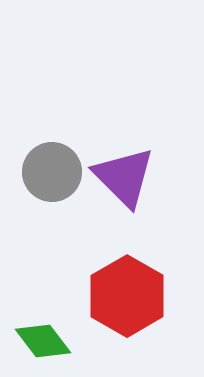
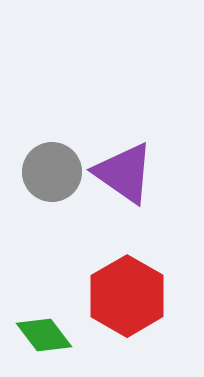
purple triangle: moved 4 px up; rotated 10 degrees counterclockwise
green diamond: moved 1 px right, 6 px up
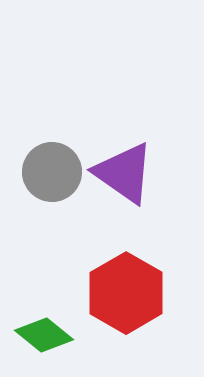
red hexagon: moved 1 px left, 3 px up
green diamond: rotated 14 degrees counterclockwise
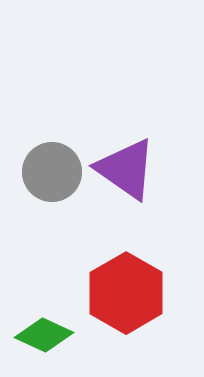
purple triangle: moved 2 px right, 4 px up
green diamond: rotated 14 degrees counterclockwise
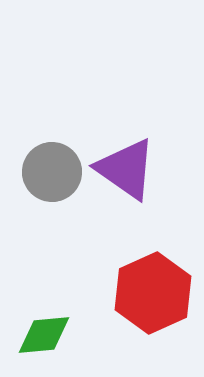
red hexagon: moved 27 px right; rotated 6 degrees clockwise
green diamond: rotated 30 degrees counterclockwise
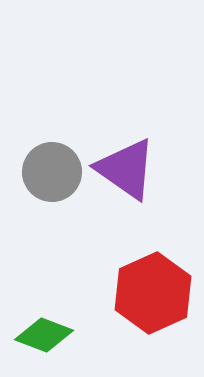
green diamond: rotated 26 degrees clockwise
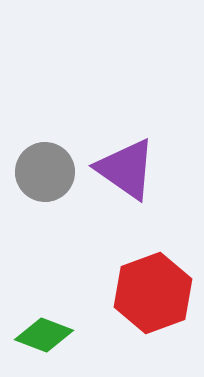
gray circle: moved 7 px left
red hexagon: rotated 4 degrees clockwise
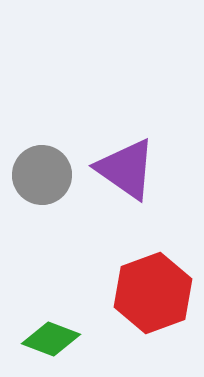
gray circle: moved 3 px left, 3 px down
green diamond: moved 7 px right, 4 px down
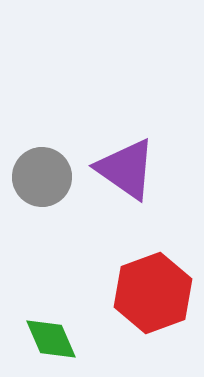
gray circle: moved 2 px down
green diamond: rotated 46 degrees clockwise
